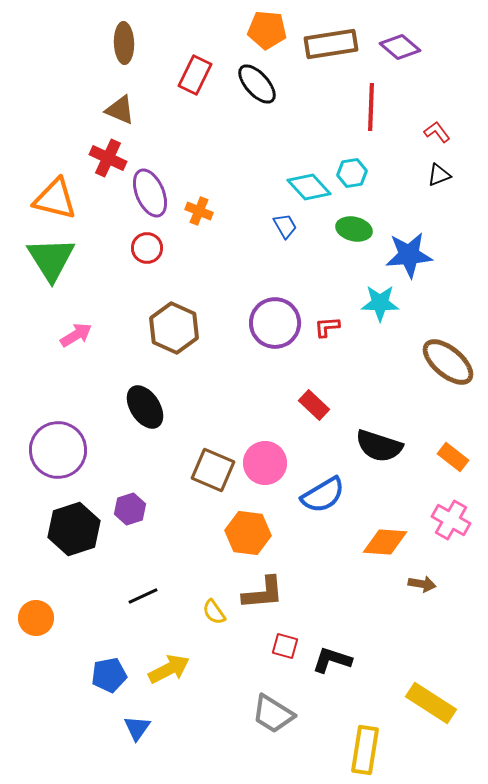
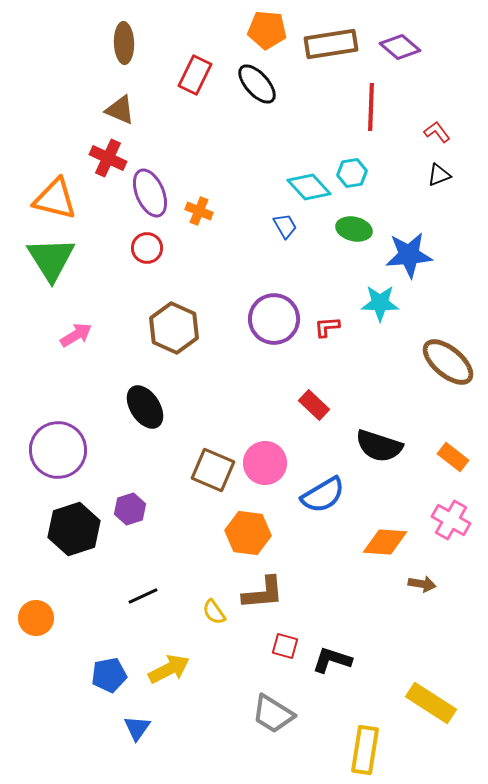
purple circle at (275, 323): moved 1 px left, 4 px up
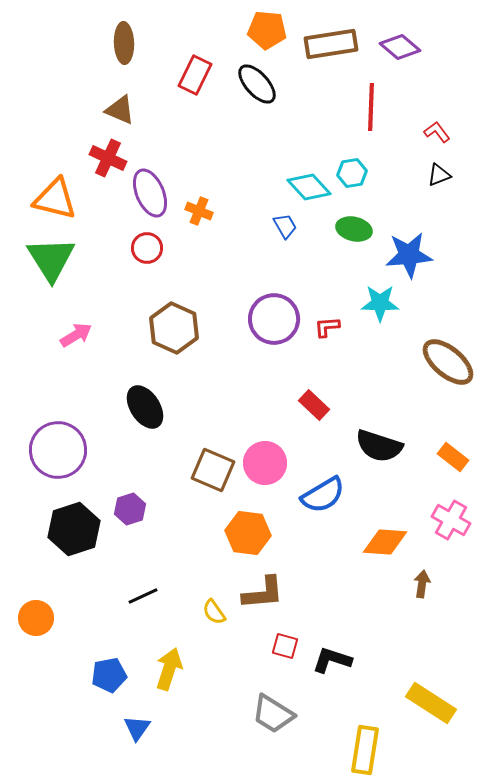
brown arrow at (422, 584): rotated 92 degrees counterclockwise
yellow arrow at (169, 669): rotated 45 degrees counterclockwise
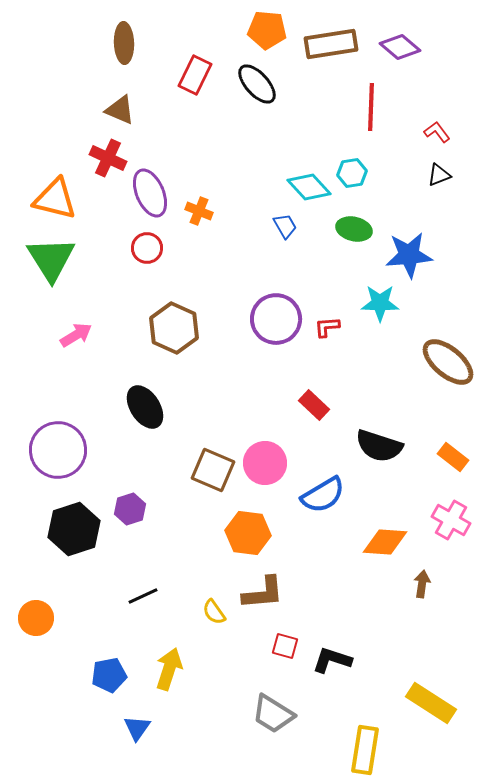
purple circle at (274, 319): moved 2 px right
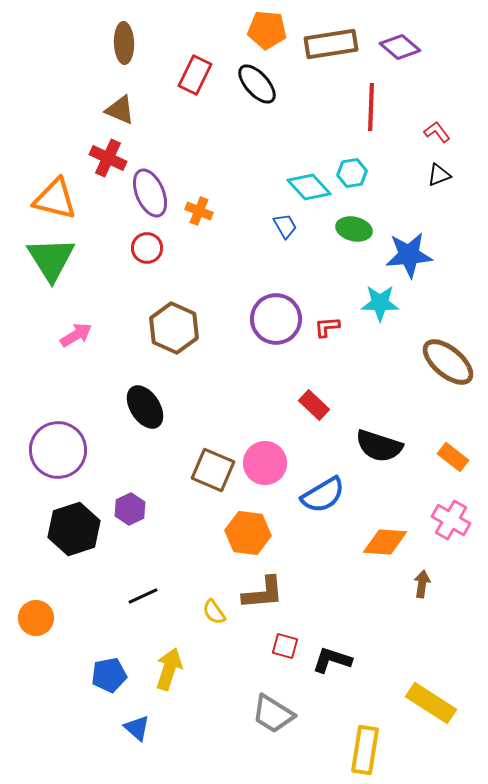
purple hexagon at (130, 509): rotated 8 degrees counterclockwise
blue triangle at (137, 728): rotated 24 degrees counterclockwise
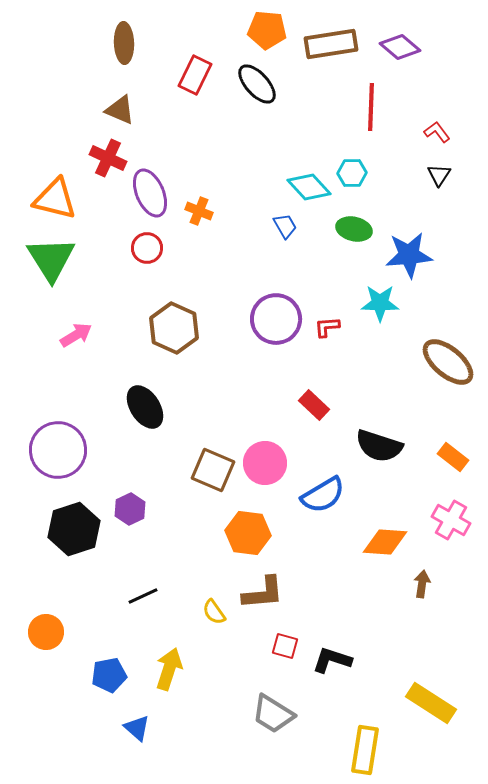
cyan hexagon at (352, 173): rotated 8 degrees clockwise
black triangle at (439, 175): rotated 35 degrees counterclockwise
orange circle at (36, 618): moved 10 px right, 14 px down
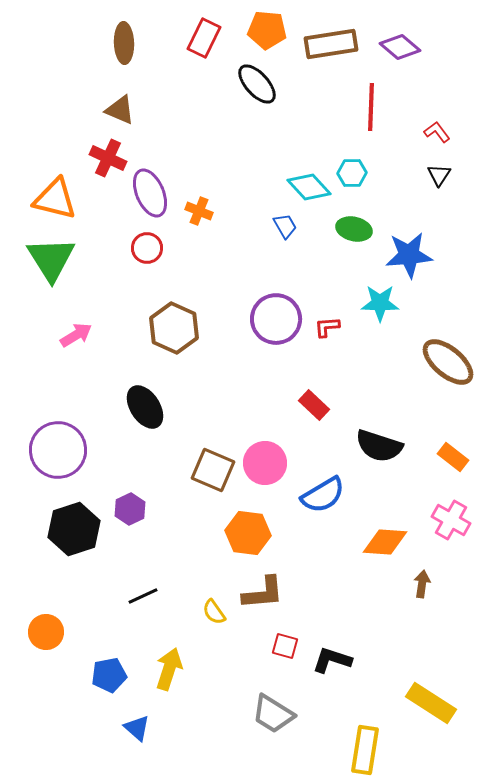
red rectangle at (195, 75): moved 9 px right, 37 px up
